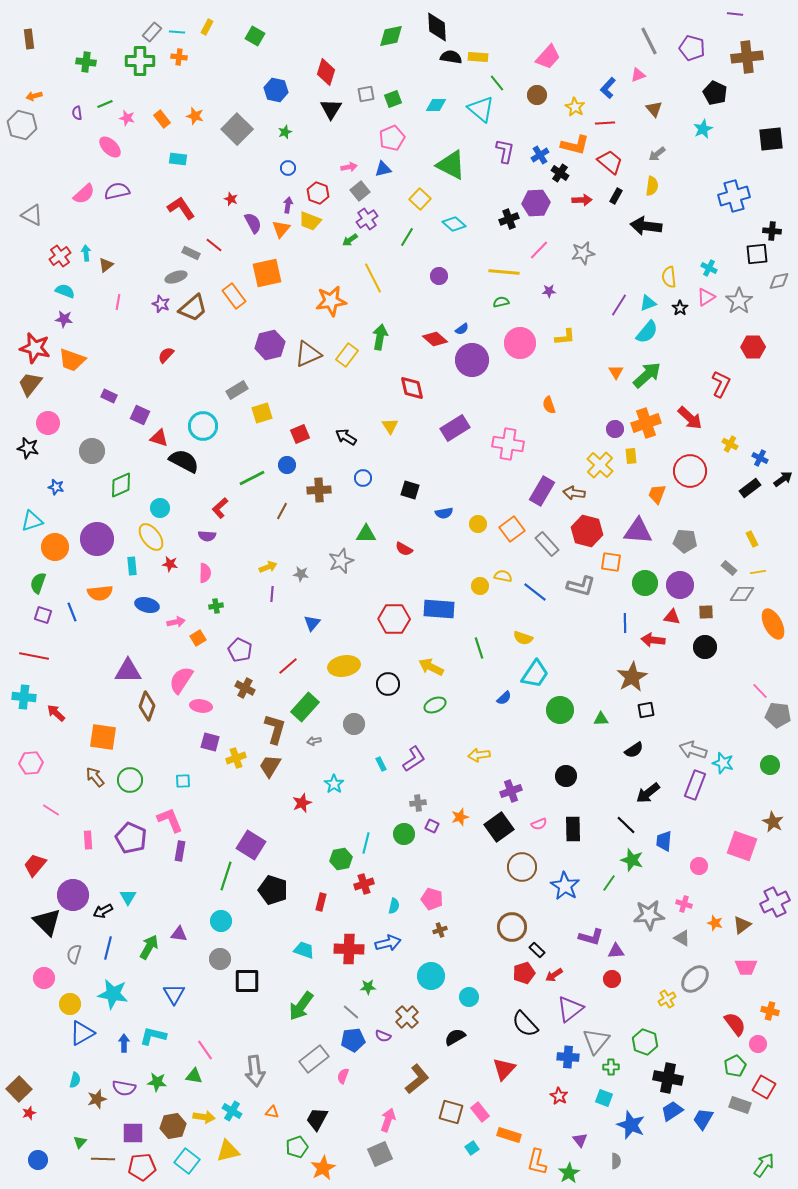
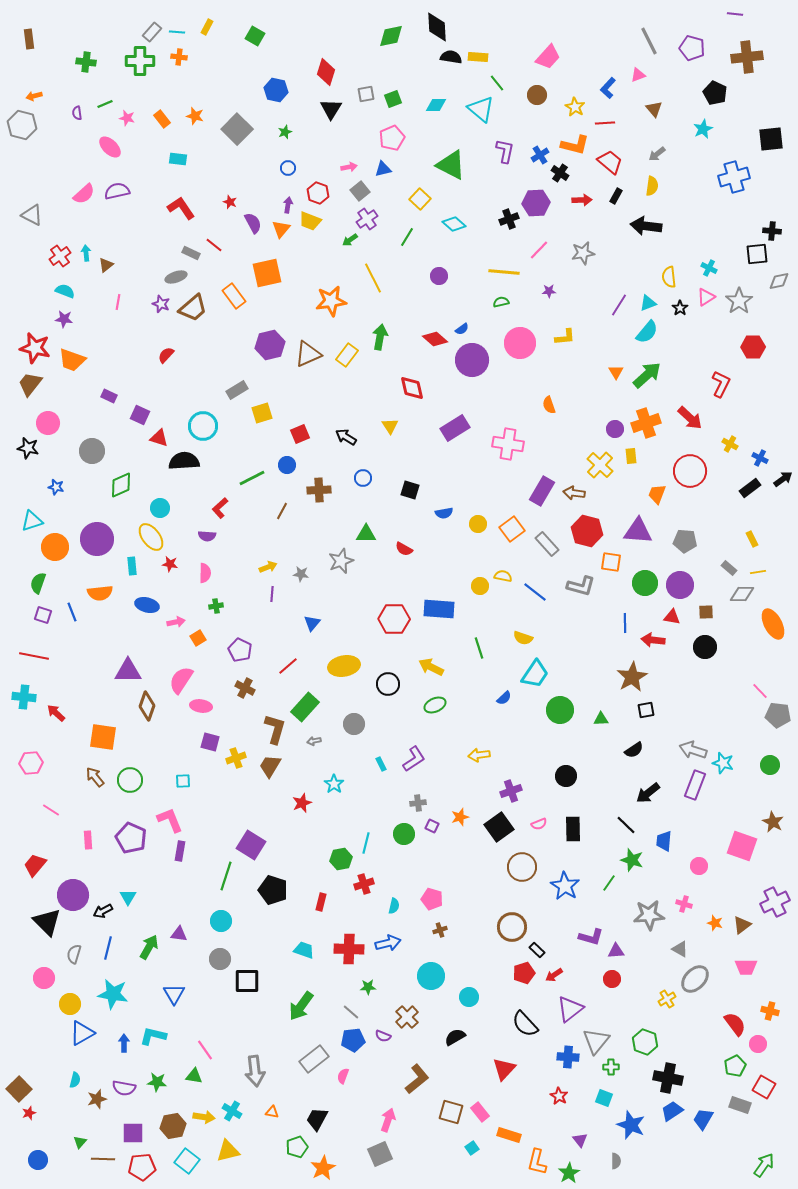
blue cross at (734, 196): moved 19 px up
red star at (231, 199): moved 1 px left, 3 px down
black semicircle at (184, 461): rotated 32 degrees counterclockwise
gray triangle at (682, 938): moved 2 px left, 11 px down
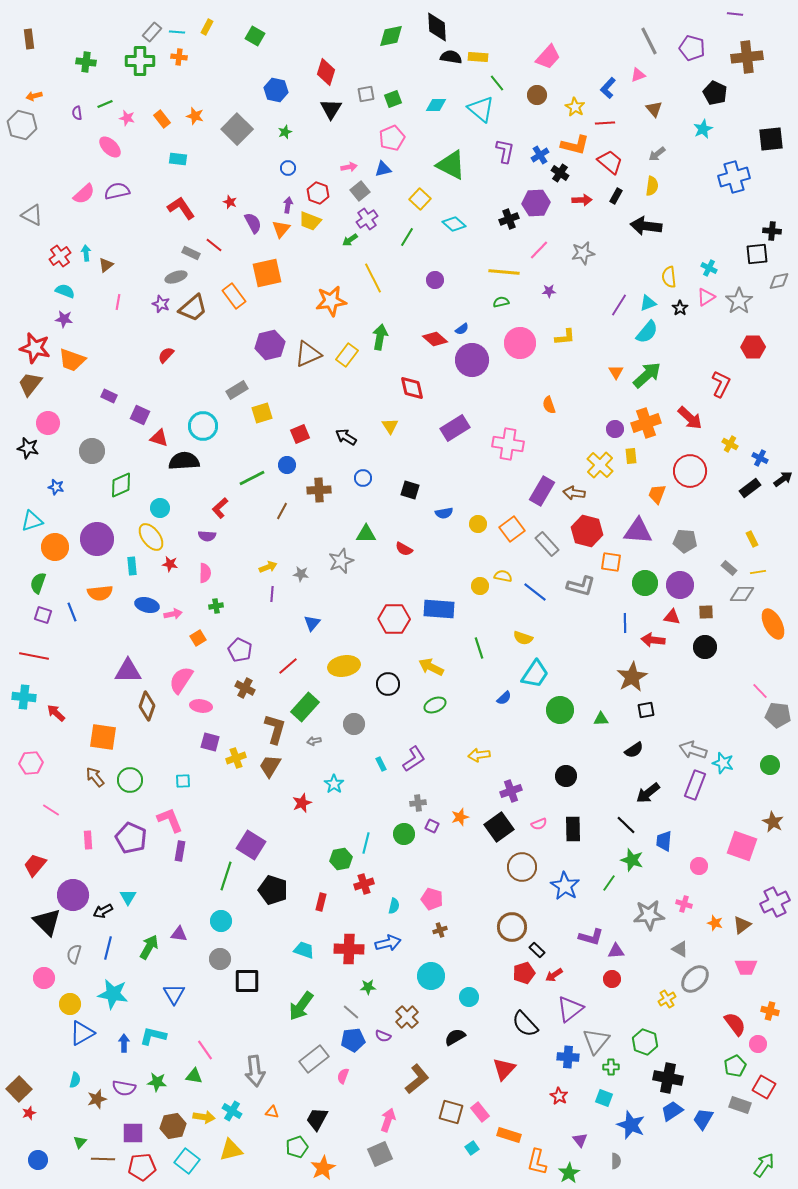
purple circle at (439, 276): moved 4 px left, 4 px down
pink arrow at (176, 622): moved 3 px left, 8 px up
yellow triangle at (228, 1151): moved 3 px right, 1 px up
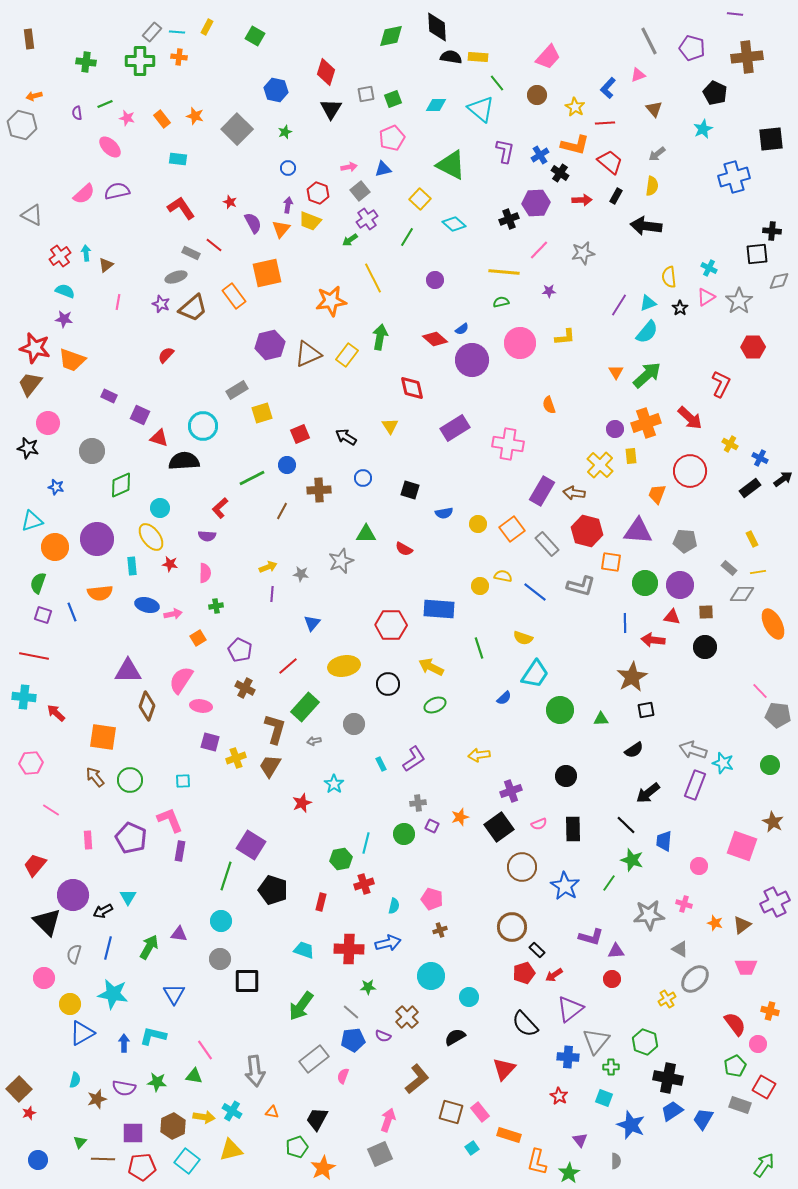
red hexagon at (394, 619): moved 3 px left, 6 px down
brown hexagon at (173, 1126): rotated 15 degrees counterclockwise
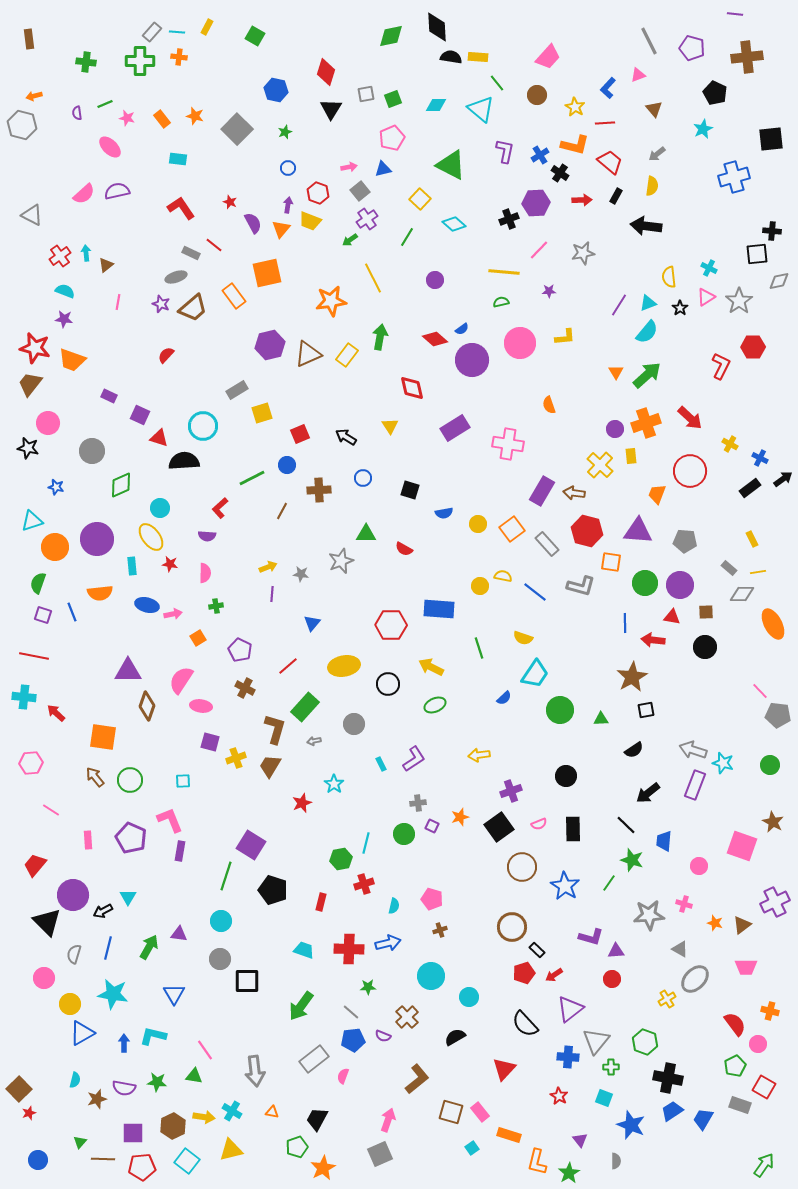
red L-shape at (721, 384): moved 18 px up
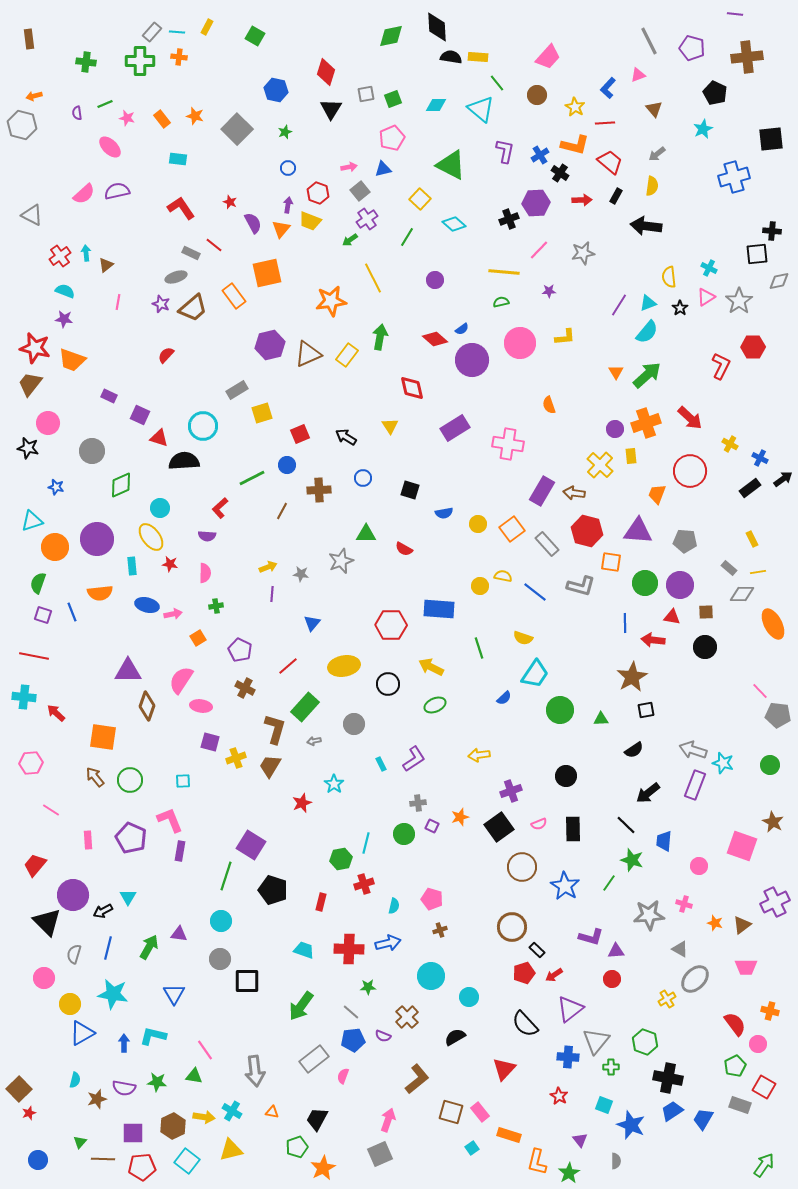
cyan square at (604, 1098): moved 7 px down
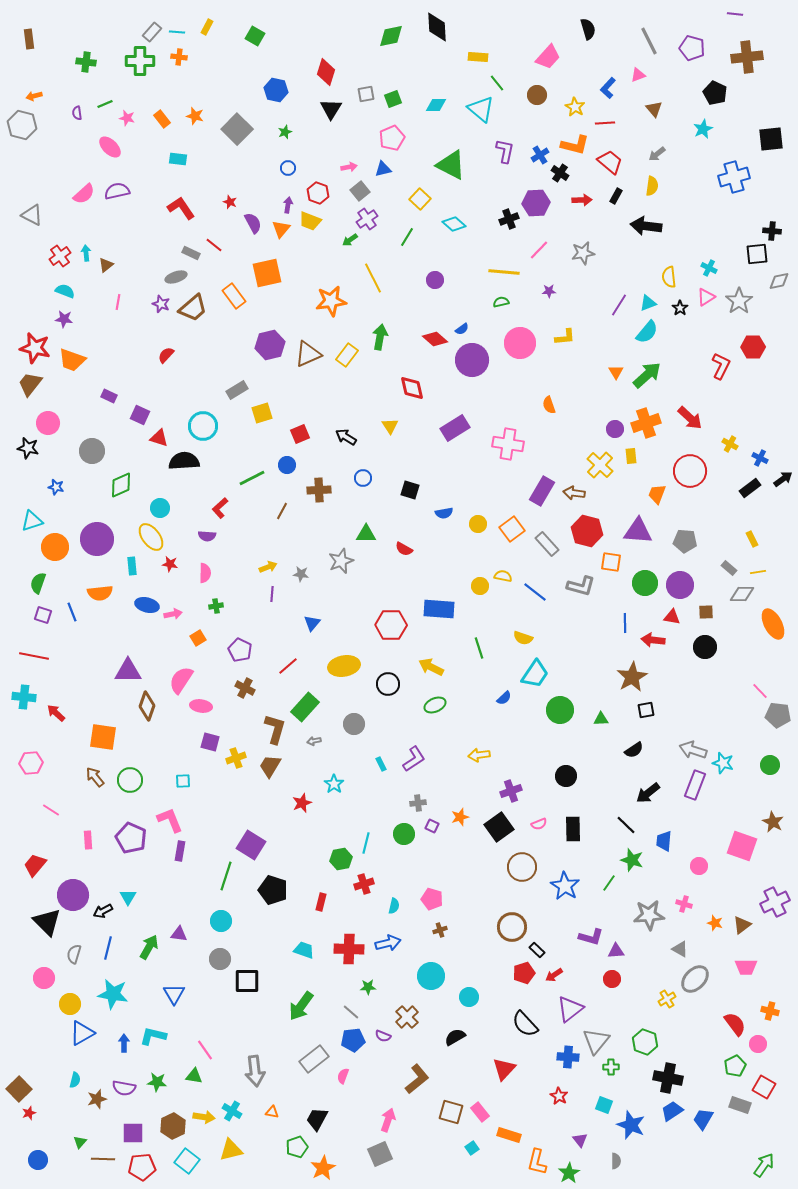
black semicircle at (451, 57): moved 137 px right, 28 px up; rotated 65 degrees clockwise
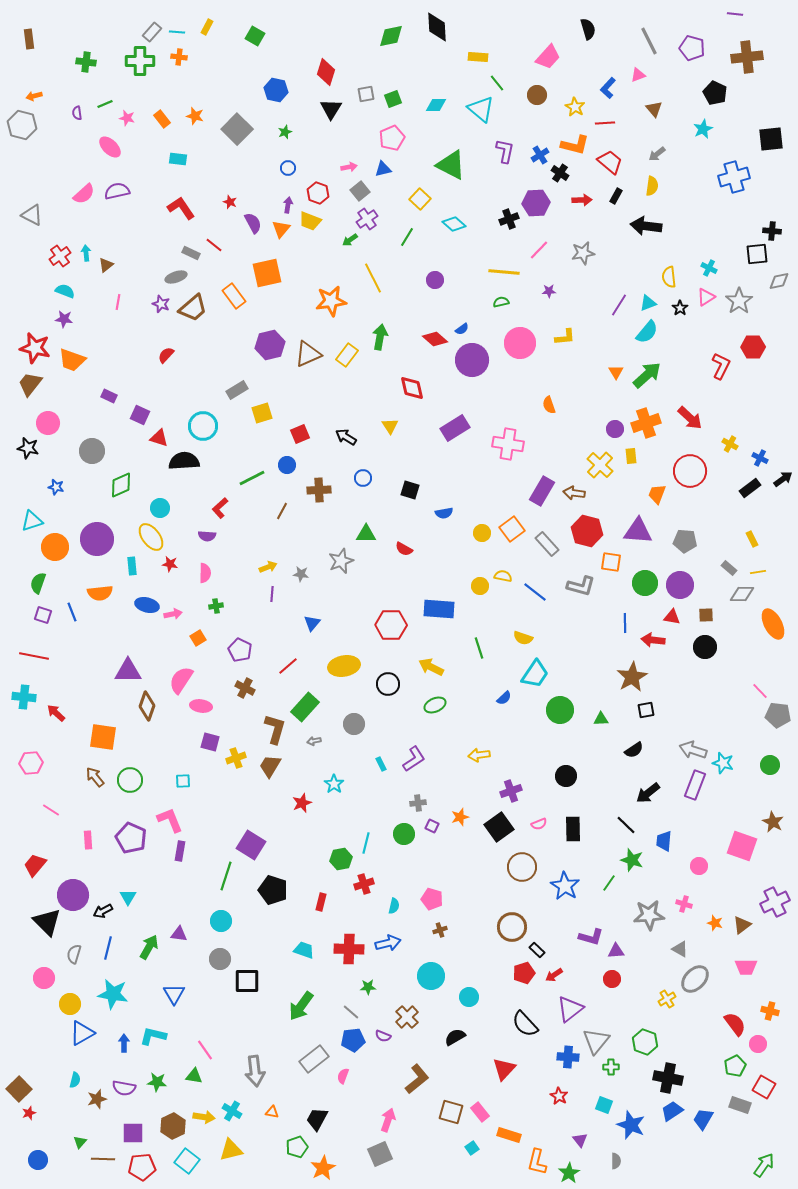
yellow circle at (478, 524): moved 4 px right, 9 px down
brown square at (706, 612): moved 3 px down
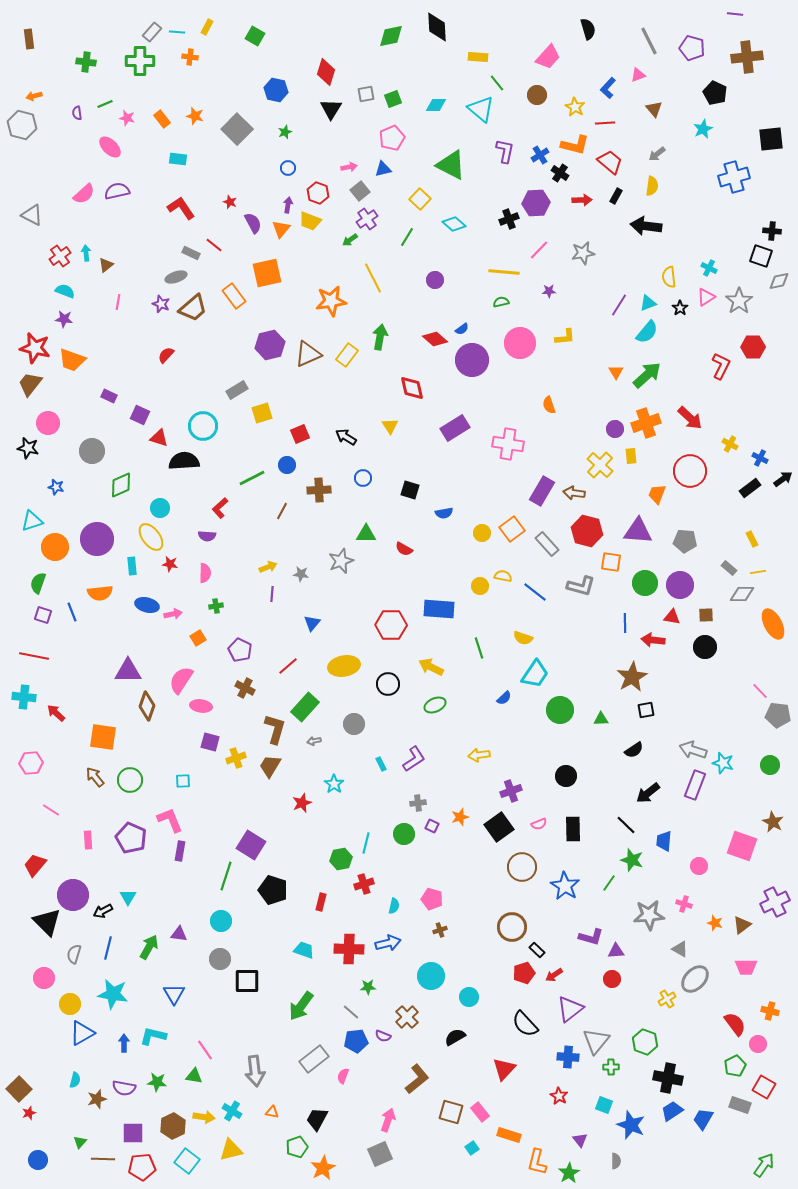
orange cross at (179, 57): moved 11 px right
black square at (757, 254): moved 4 px right, 2 px down; rotated 25 degrees clockwise
blue pentagon at (353, 1040): moved 3 px right, 1 px down
